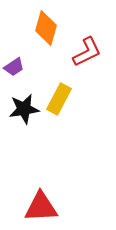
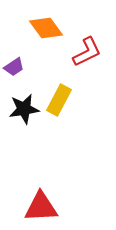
orange diamond: rotated 52 degrees counterclockwise
yellow rectangle: moved 1 px down
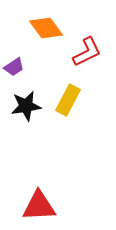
yellow rectangle: moved 9 px right
black star: moved 2 px right, 3 px up
red triangle: moved 2 px left, 1 px up
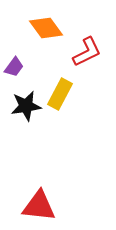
purple trapezoid: rotated 20 degrees counterclockwise
yellow rectangle: moved 8 px left, 6 px up
red triangle: rotated 9 degrees clockwise
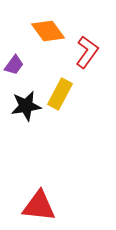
orange diamond: moved 2 px right, 3 px down
red L-shape: rotated 28 degrees counterclockwise
purple trapezoid: moved 2 px up
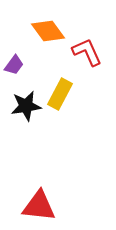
red L-shape: rotated 60 degrees counterclockwise
